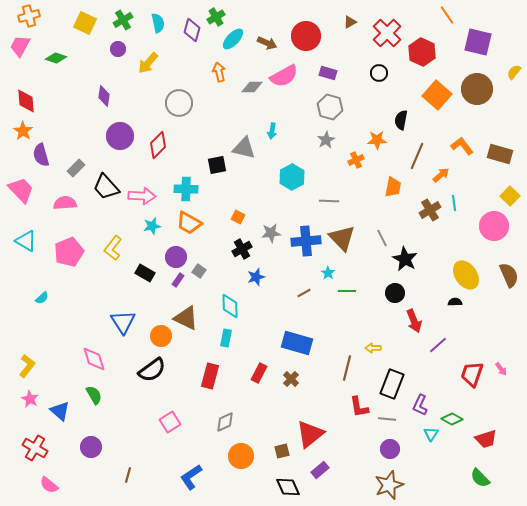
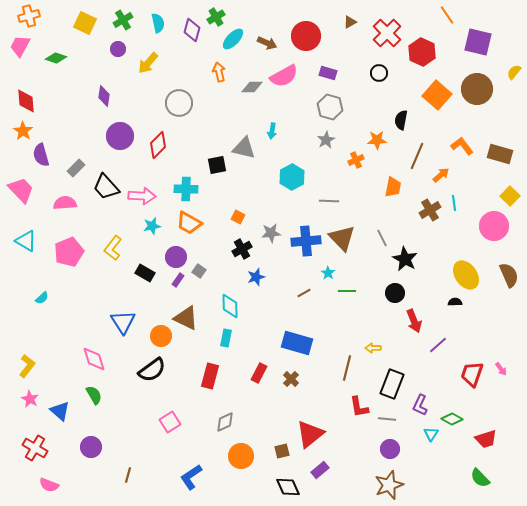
pink semicircle at (49, 485): rotated 18 degrees counterclockwise
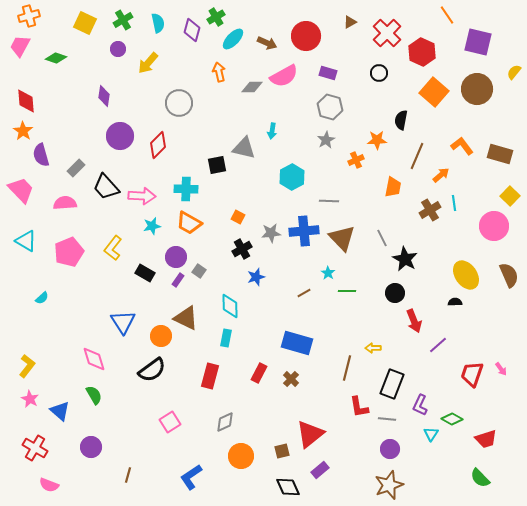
orange square at (437, 95): moved 3 px left, 3 px up
blue cross at (306, 241): moved 2 px left, 10 px up
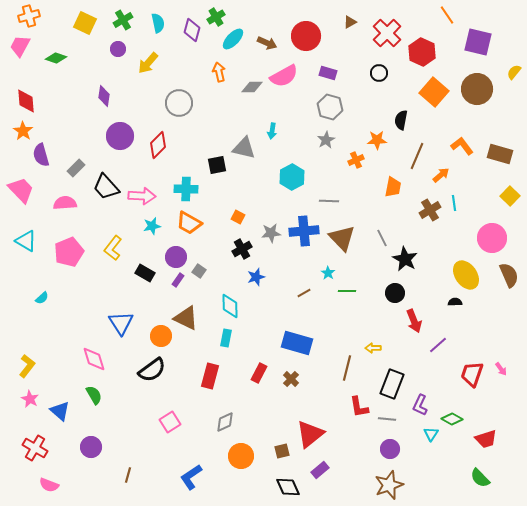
pink circle at (494, 226): moved 2 px left, 12 px down
blue triangle at (123, 322): moved 2 px left, 1 px down
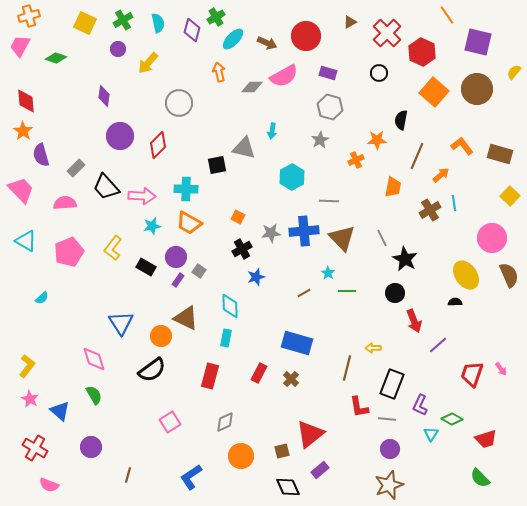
gray star at (326, 140): moved 6 px left
black rectangle at (145, 273): moved 1 px right, 6 px up
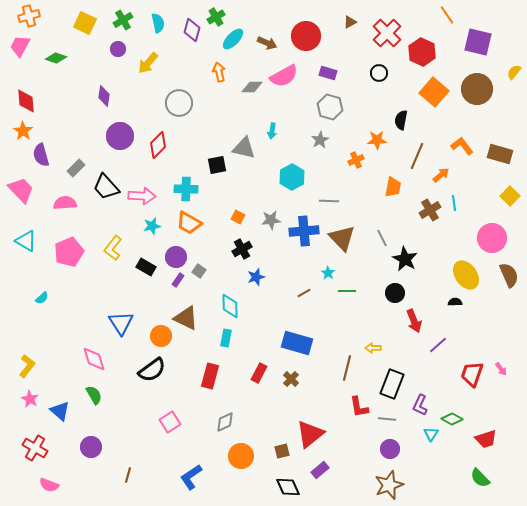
gray star at (271, 233): moved 13 px up
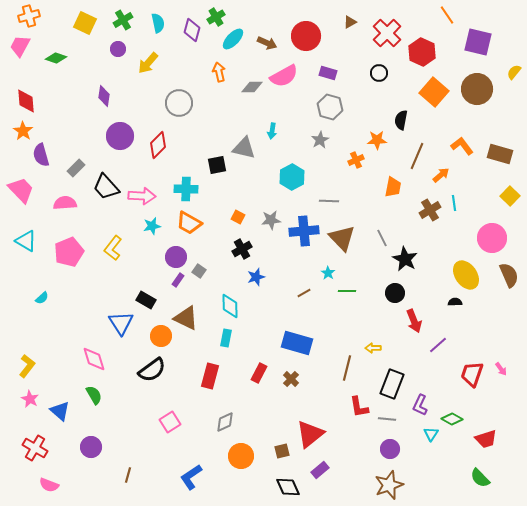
black rectangle at (146, 267): moved 33 px down
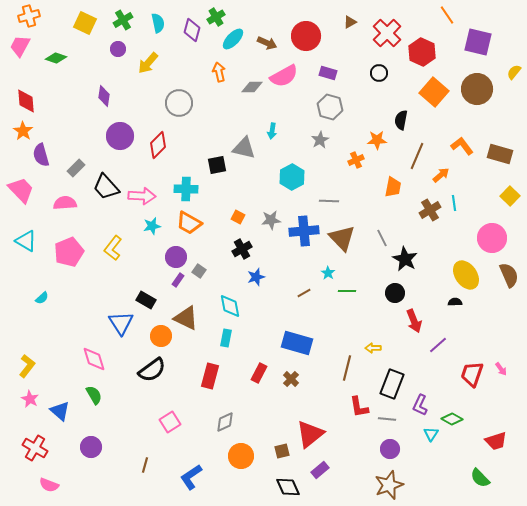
cyan diamond at (230, 306): rotated 10 degrees counterclockwise
red trapezoid at (486, 439): moved 10 px right, 2 px down
brown line at (128, 475): moved 17 px right, 10 px up
